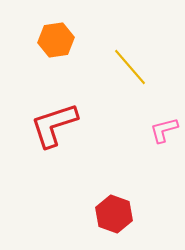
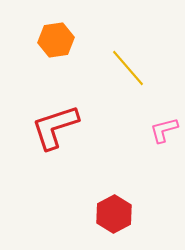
yellow line: moved 2 px left, 1 px down
red L-shape: moved 1 px right, 2 px down
red hexagon: rotated 12 degrees clockwise
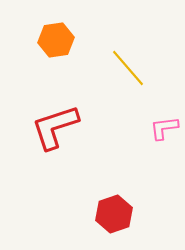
pink L-shape: moved 2 px up; rotated 8 degrees clockwise
red hexagon: rotated 9 degrees clockwise
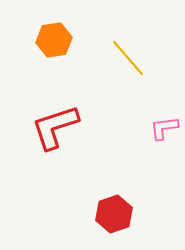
orange hexagon: moved 2 px left
yellow line: moved 10 px up
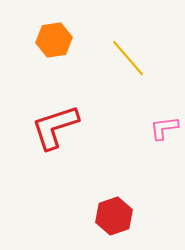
red hexagon: moved 2 px down
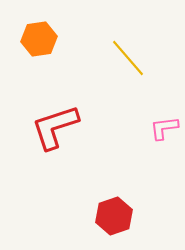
orange hexagon: moved 15 px left, 1 px up
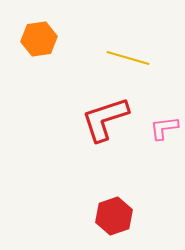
yellow line: rotated 33 degrees counterclockwise
red L-shape: moved 50 px right, 8 px up
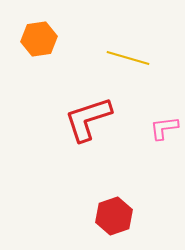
red L-shape: moved 17 px left
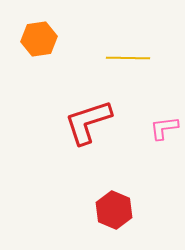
yellow line: rotated 15 degrees counterclockwise
red L-shape: moved 3 px down
red hexagon: moved 6 px up; rotated 18 degrees counterclockwise
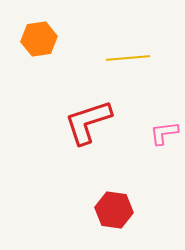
yellow line: rotated 6 degrees counterclockwise
pink L-shape: moved 5 px down
red hexagon: rotated 15 degrees counterclockwise
